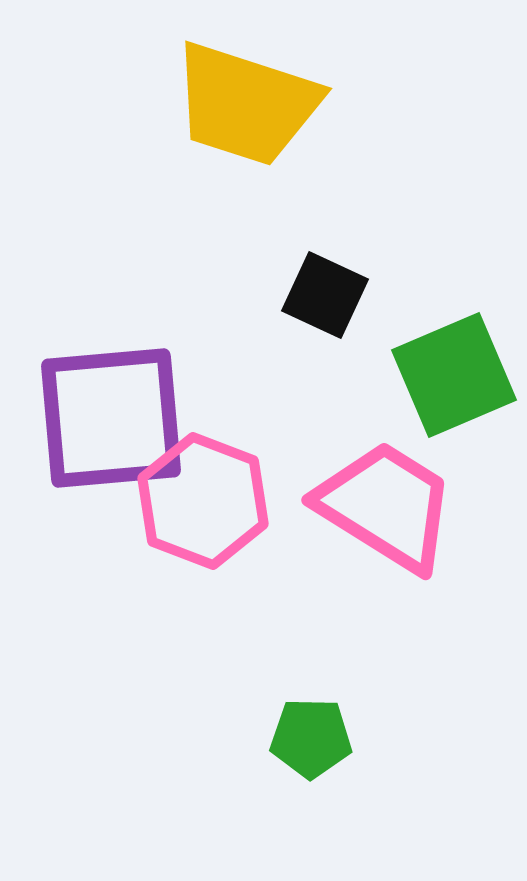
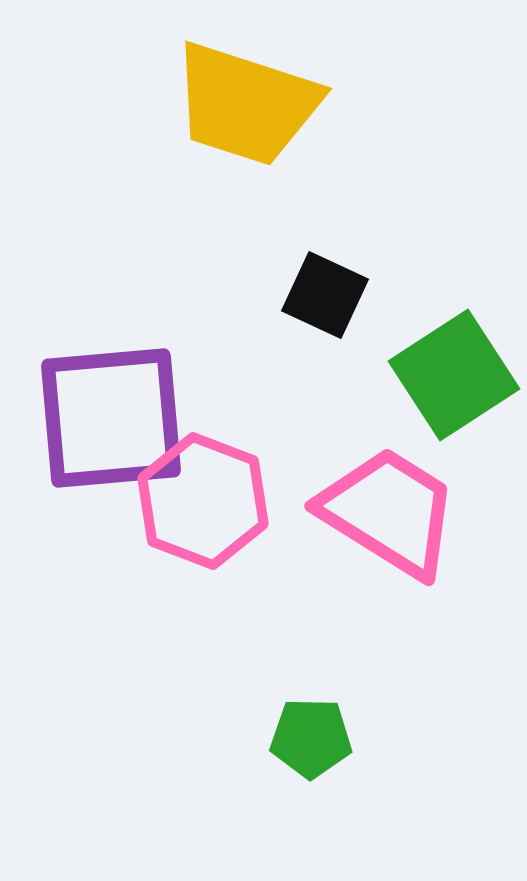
green square: rotated 10 degrees counterclockwise
pink trapezoid: moved 3 px right, 6 px down
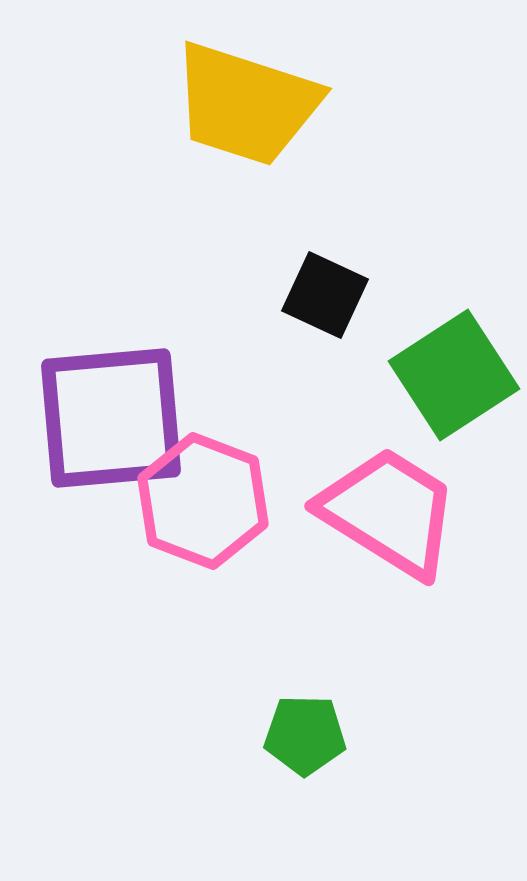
green pentagon: moved 6 px left, 3 px up
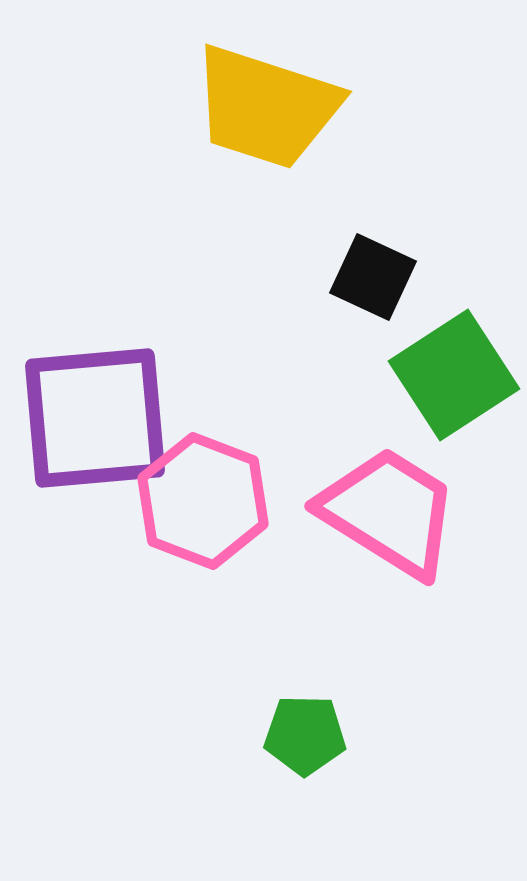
yellow trapezoid: moved 20 px right, 3 px down
black square: moved 48 px right, 18 px up
purple square: moved 16 px left
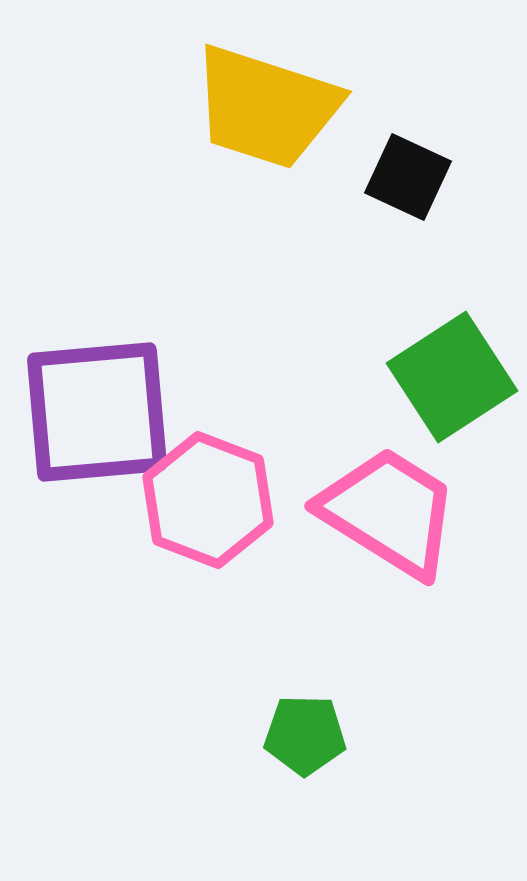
black square: moved 35 px right, 100 px up
green square: moved 2 px left, 2 px down
purple square: moved 2 px right, 6 px up
pink hexagon: moved 5 px right, 1 px up
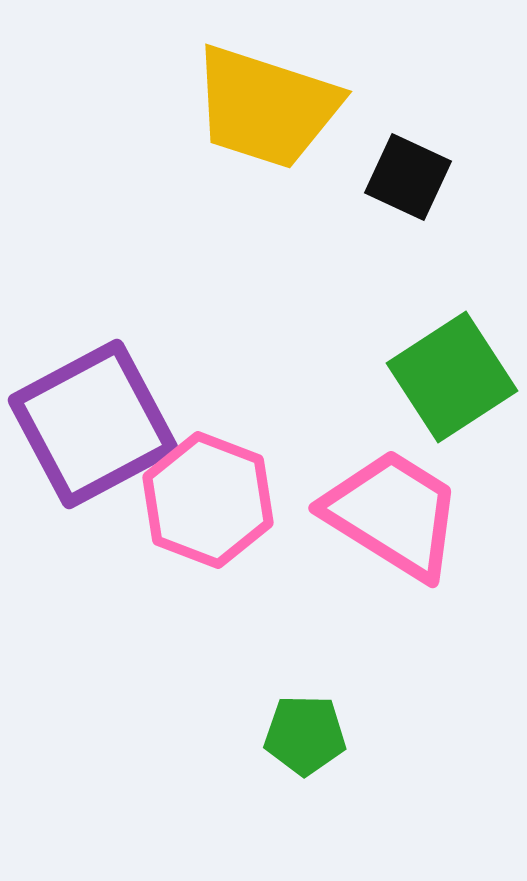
purple square: moved 4 px left, 12 px down; rotated 23 degrees counterclockwise
pink trapezoid: moved 4 px right, 2 px down
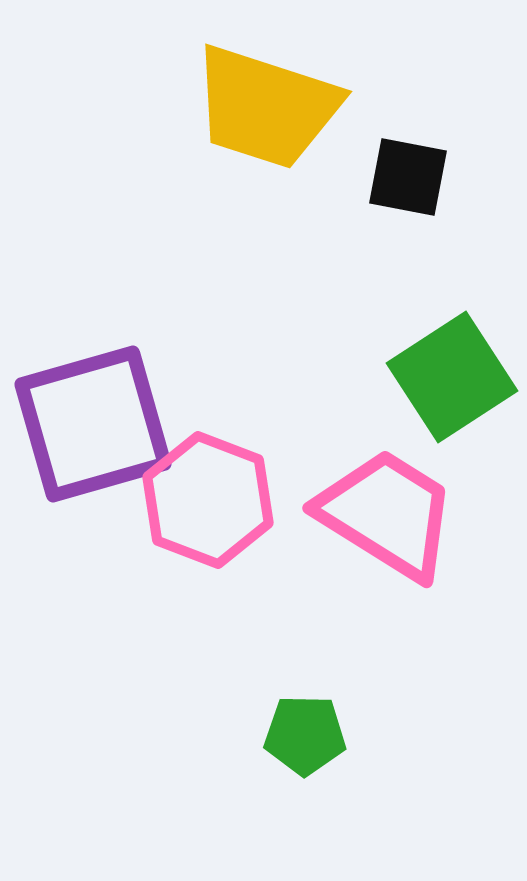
black square: rotated 14 degrees counterclockwise
purple square: rotated 12 degrees clockwise
pink trapezoid: moved 6 px left
